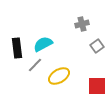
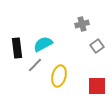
yellow ellipse: rotated 45 degrees counterclockwise
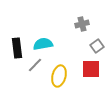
cyan semicircle: rotated 18 degrees clockwise
red square: moved 6 px left, 17 px up
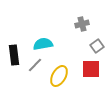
black rectangle: moved 3 px left, 7 px down
yellow ellipse: rotated 15 degrees clockwise
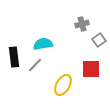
gray square: moved 2 px right, 6 px up
black rectangle: moved 2 px down
yellow ellipse: moved 4 px right, 9 px down
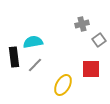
cyan semicircle: moved 10 px left, 2 px up
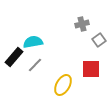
black rectangle: rotated 48 degrees clockwise
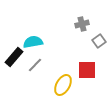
gray square: moved 1 px down
red square: moved 4 px left, 1 px down
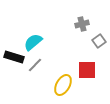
cyan semicircle: rotated 30 degrees counterclockwise
black rectangle: rotated 66 degrees clockwise
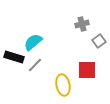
yellow ellipse: rotated 40 degrees counterclockwise
